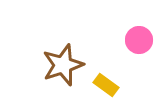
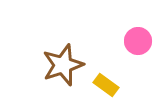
pink circle: moved 1 px left, 1 px down
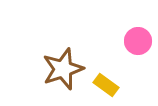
brown star: moved 4 px down
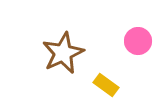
brown star: moved 16 px up; rotated 6 degrees counterclockwise
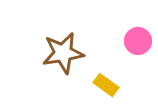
brown star: rotated 15 degrees clockwise
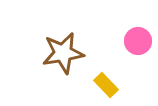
yellow rectangle: rotated 10 degrees clockwise
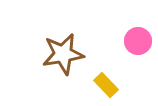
brown star: moved 1 px down
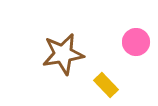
pink circle: moved 2 px left, 1 px down
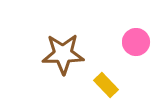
brown star: rotated 9 degrees clockwise
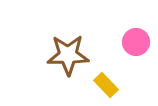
brown star: moved 5 px right, 1 px down
